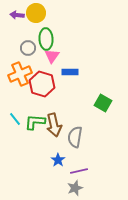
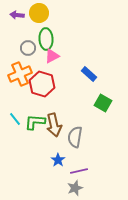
yellow circle: moved 3 px right
pink triangle: rotated 28 degrees clockwise
blue rectangle: moved 19 px right, 2 px down; rotated 42 degrees clockwise
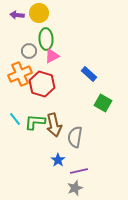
gray circle: moved 1 px right, 3 px down
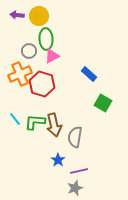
yellow circle: moved 3 px down
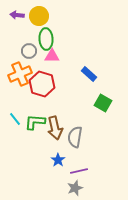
pink triangle: rotated 28 degrees clockwise
brown arrow: moved 1 px right, 3 px down
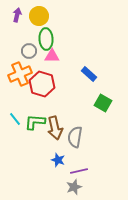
purple arrow: rotated 96 degrees clockwise
blue star: rotated 16 degrees counterclockwise
gray star: moved 1 px left, 1 px up
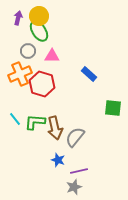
purple arrow: moved 1 px right, 3 px down
green ellipse: moved 7 px left, 8 px up; rotated 30 degrees counterclockwise
gray circle: moved 1 px left
green square: moved 10 px right, 5 px down; rotated 24 degrees counterclockwise
gray semicircle: rotated 30 degrees clockwise
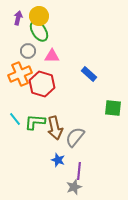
purple line: rotated 72 degrees counterclockwise
